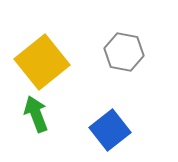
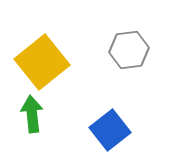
gray hexagon: moved 5 px right, 2 px up; rotated 18 degrees counterclockwise
green arrow: moved 4 px left; rotated 15 degrees clockwise
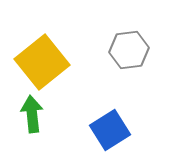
blue square: rotated 6 degrees clockwise
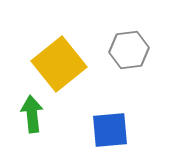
yellow square: moved 17 px right, 2 px down
blue square: rotated 27 degrees clockwise
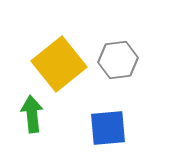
gray hexagon: moved 11 px left, 10 px down
blue square: moved 2 px left, 2 px up
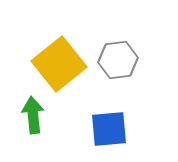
green arrow: moved 1 px right, 1 px down
blue square: moved 1 px right, 1 px down
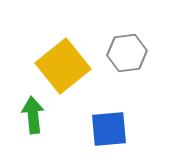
gray hexagon: moved 9 px right, 7 px up
yellow square: moved 4 px right, 2 px down
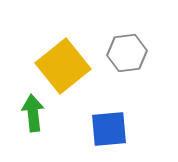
green arrow: moved 2 px up
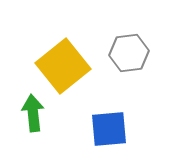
gray hexagon: moved 2 px right
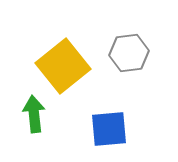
green arrow: moved 1 px right, 1 px down
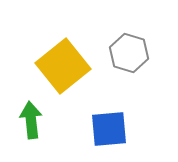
gray hexagon: rotated 24 degrees clockwise
green arrow: moved 3 px left, 6 px down
